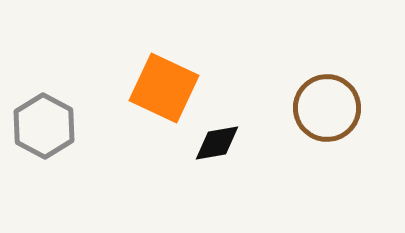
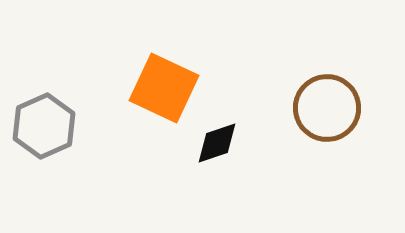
gray hexagon: rotated 8 degrees clockwise
black diamond: rotated 9 degrees counterclockwise
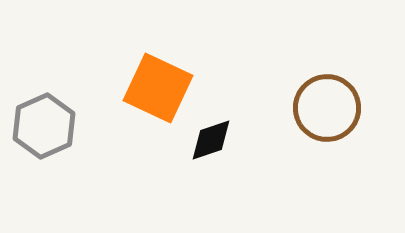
orange square: moved 6 px left
black diamond: moved 6 px left, 3 px up
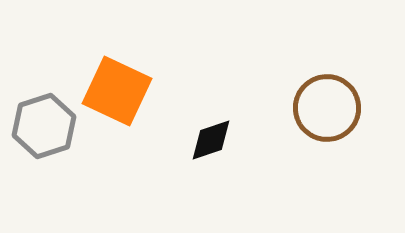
orange square: moved 41 px left, 3 px down
gray hexagon: rotated 6 degrees clockwise
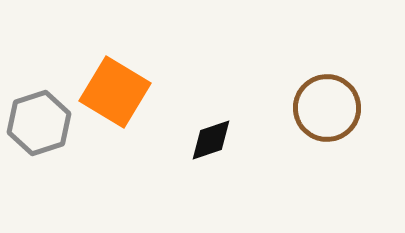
orange square: moved 2 px left, 1 px down; rotated 6 degrees clockwise
gray hexagon: moved 5 px left, 3 px up
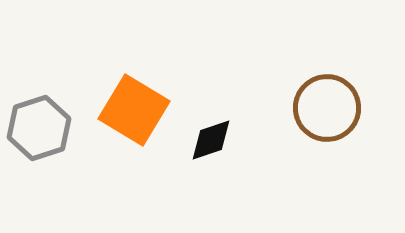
orange square: moved 19 px right, 18 px down
gray hexagon: moved 5 px down
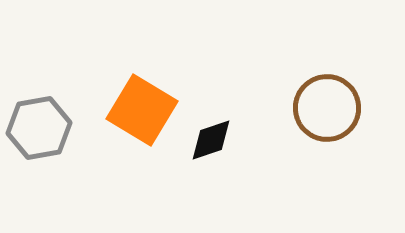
orange square: moved 8 px right
gray hexagon: rotated 8 degrees clockwise
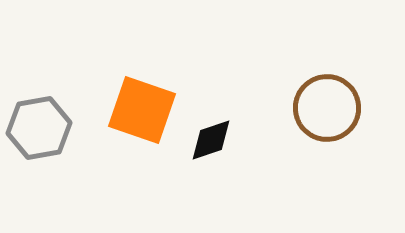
orange square: rotated 12 degrees counterclockwise
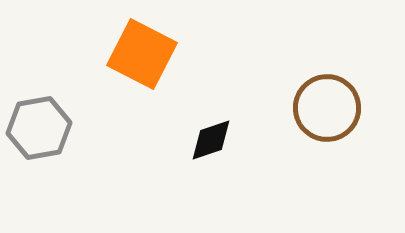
orange square: moved 56 px up; rotated 8 degrees clockwise
